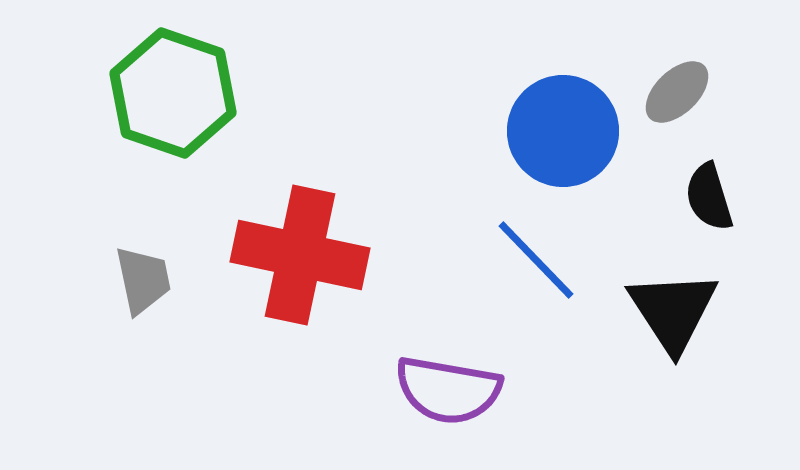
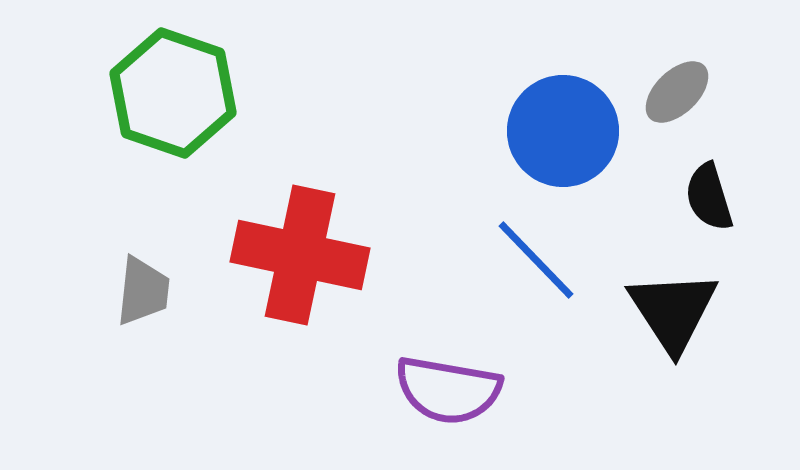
gray trapezoid: moved 11 px down; rotated 18 degrees clockwise
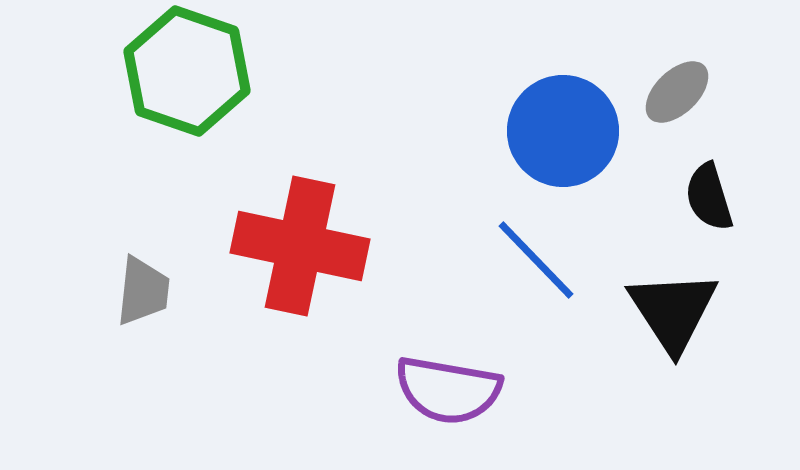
green hexagon: moved 14 px right, 22 px up
red cross: moved 9 px up
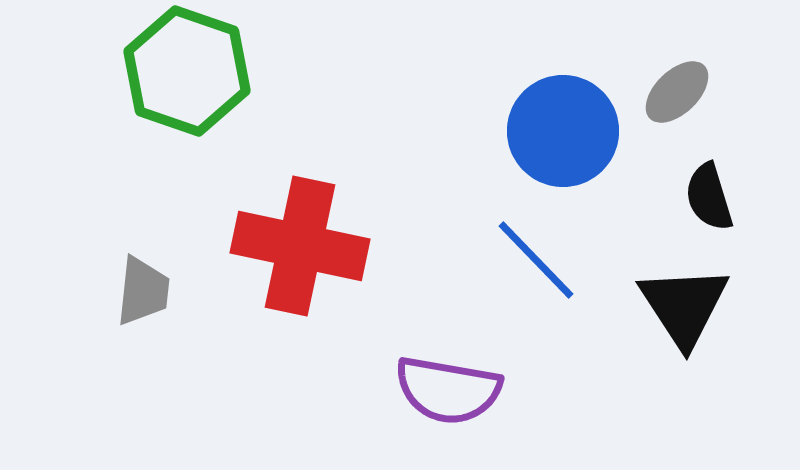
black triangle: moved 11 px right, 5 px up
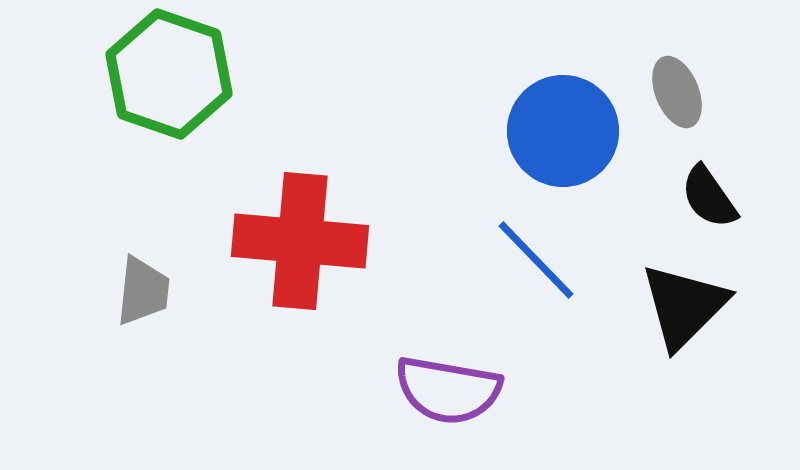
green hexagon: moved 18 px left, 3 px down
gray ellipse: rotated 68 degrees counterclockwise
black semicircle: rotated 18 degrees counterclockwise
red cross: moved 5 px up; rotated 7 degrees counterclockwise
black triangle: rotated 18 degrees clockwise
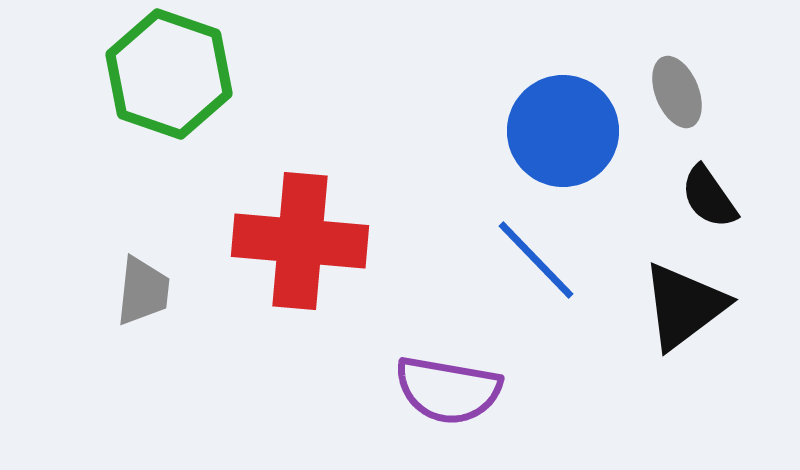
black triangle: rotated 8 degrees clockwise
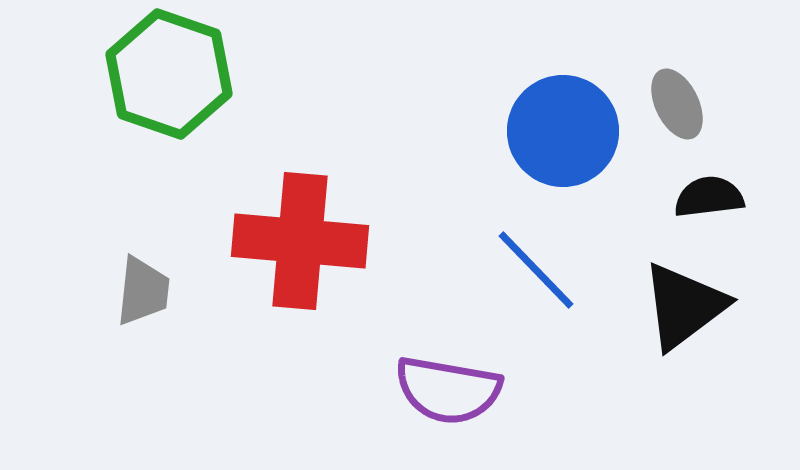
gray ellipse: moved 12 px down; rotated 4 degrees counterclockwise
black semicircle: rotated 118 degrees clockwise
blue line: moved 10 px down
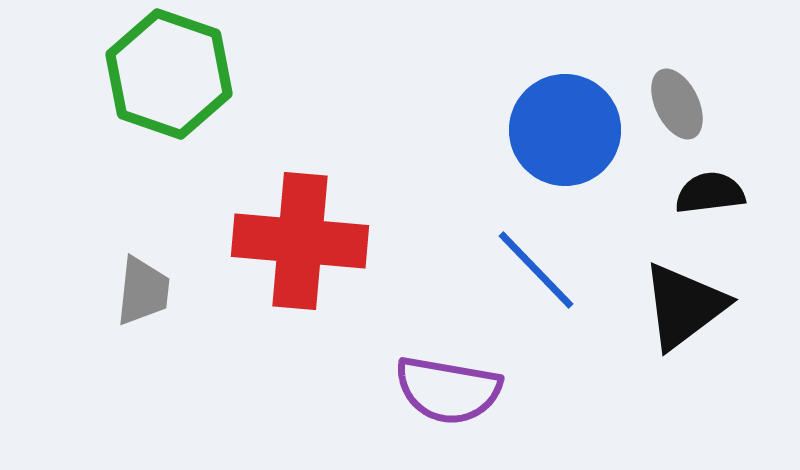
blue circle: moved 2 px right, 1 px up
black semicircle: moved 1 px right, 4 px up
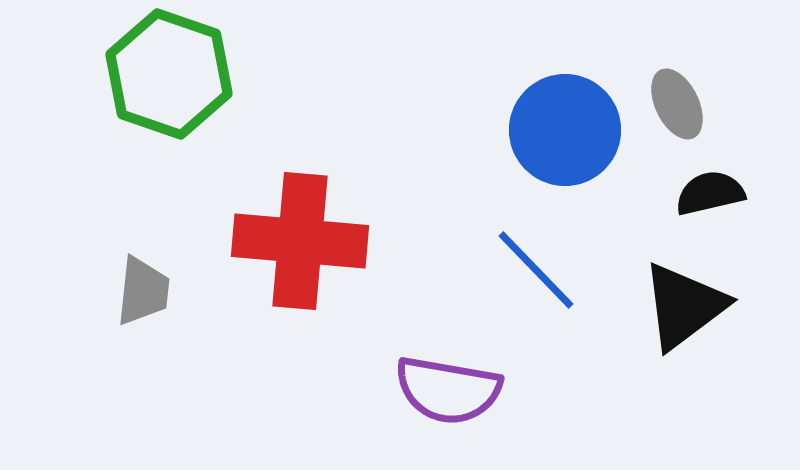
black semicircle: rotated 6 degrees counterclockwise
